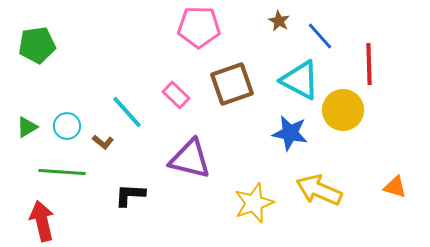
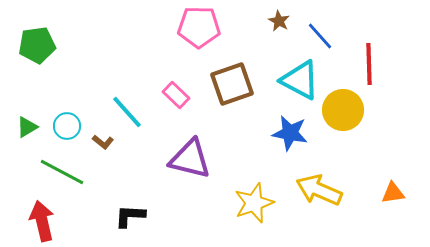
green line: rotated 24 degrees clockwise
orange triangle: moved 2 px left, 6 px down; rotated 25 degrees counterclockwise
black L-shape: moved 21 px down
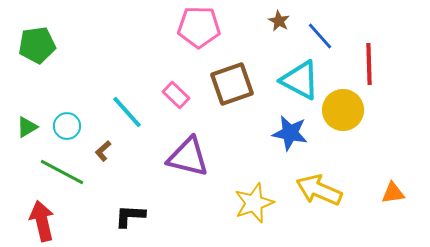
brown L-shape: moved 9 px down; rotated 100 degrees clockwise
purple triangle: moved 2 px left, 2 px up
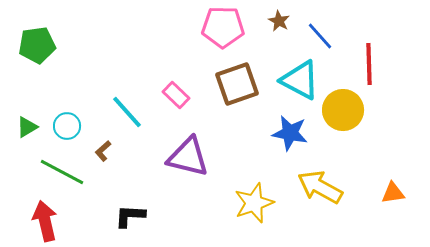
pink pentagon: moved 24 px right
brown square: moved 5 px right
yellow arrow: moved 1 px right, 3 px up; rotated 6 degrees clockwise
red arrow: moved 3 px right
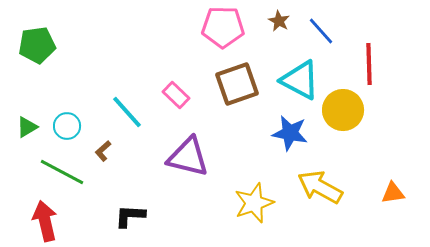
blue line: moved 1 px right, 5 px up
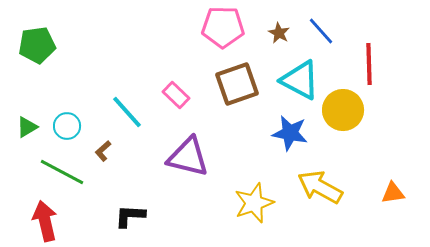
brown star: moved 12 px down
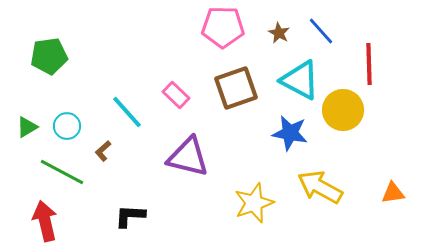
green pentagon: moved 12 px right, 11 px down
brown square: moved 1 px left, 4 px down
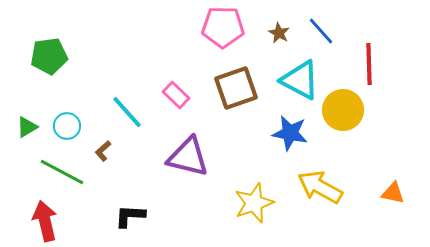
orange triangle: rotated 20 degrees clockwise
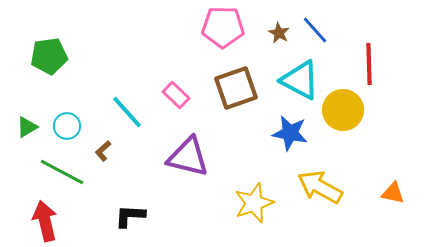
blue line: moved 6 px left, 1 px up
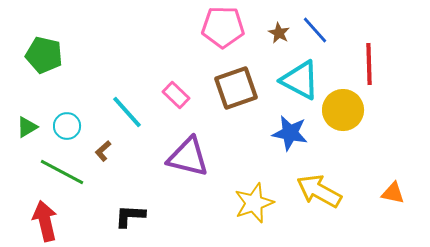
green pentagon: moved 5 px left, 1 px up; rotated 21 degrees clockwise
yellow arrow: moved 1 px left, 4 px down
